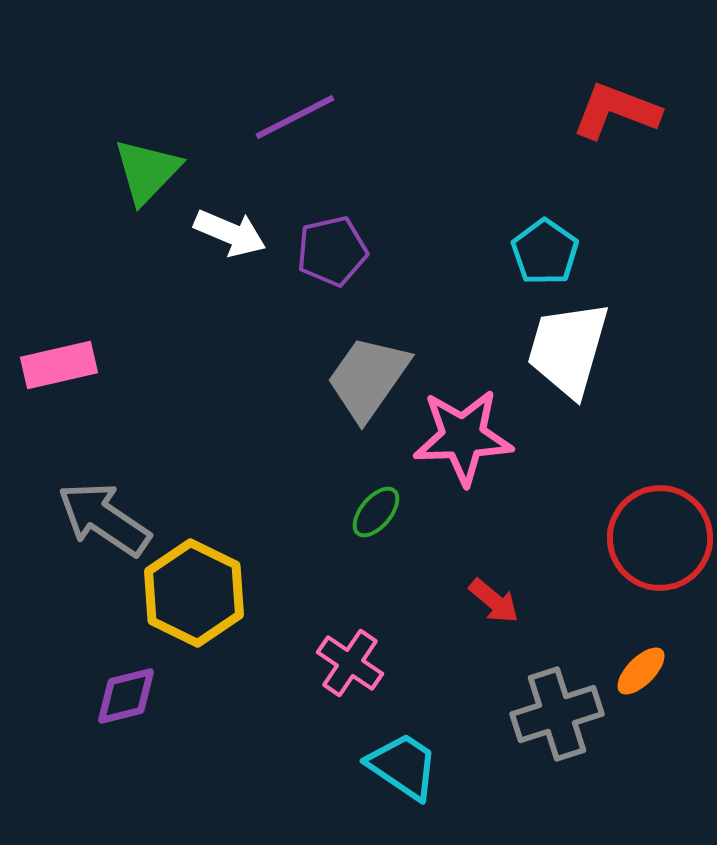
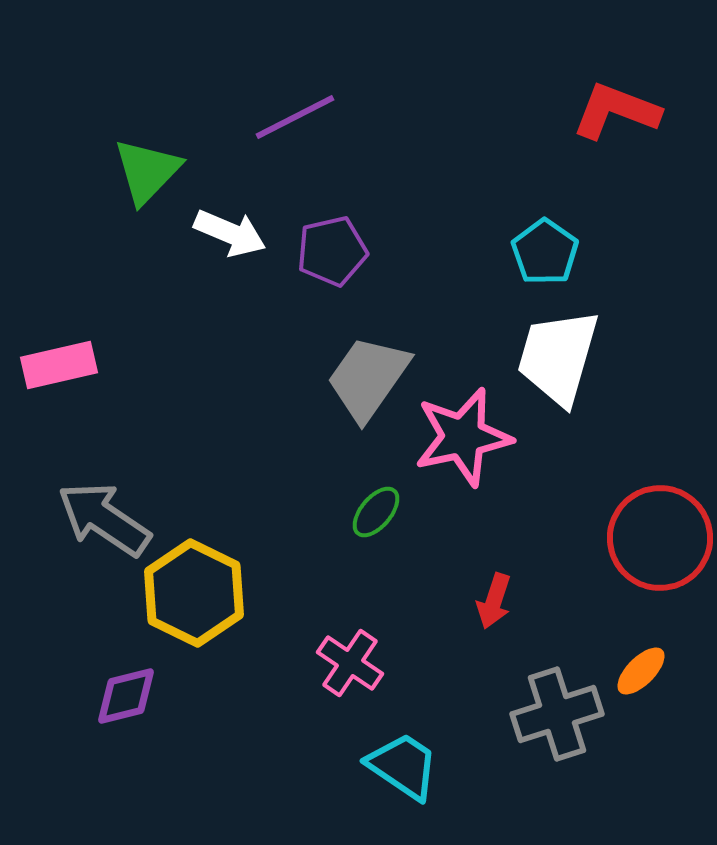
white trapezoid: moved 10 px left, 8 px down
pink star: rotated 10 degrees counterclockwise
red arrow: rotated 68 degrees clockwise
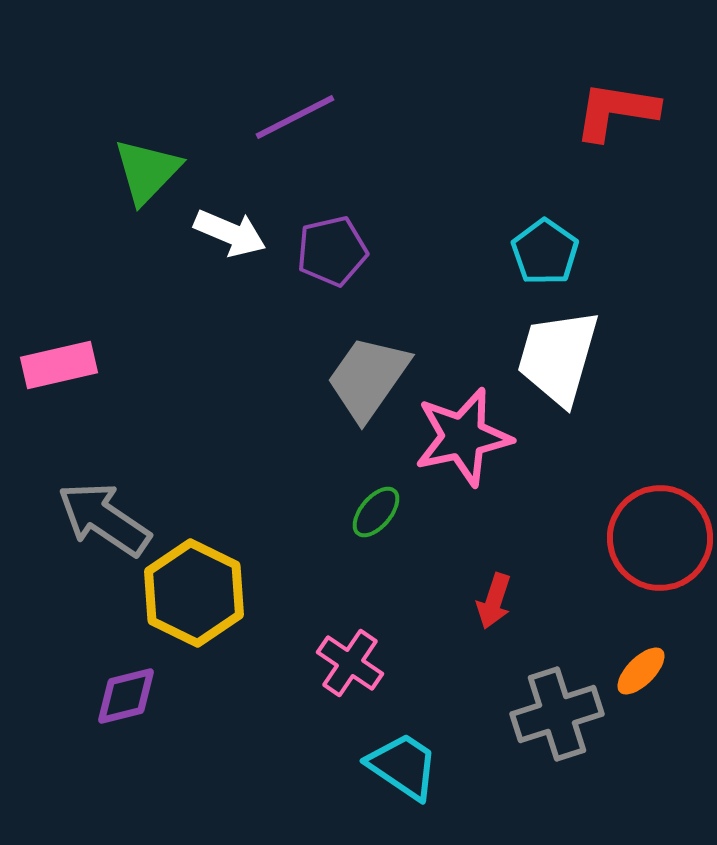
red L-shape: rotated 12 degrees counterclockwise
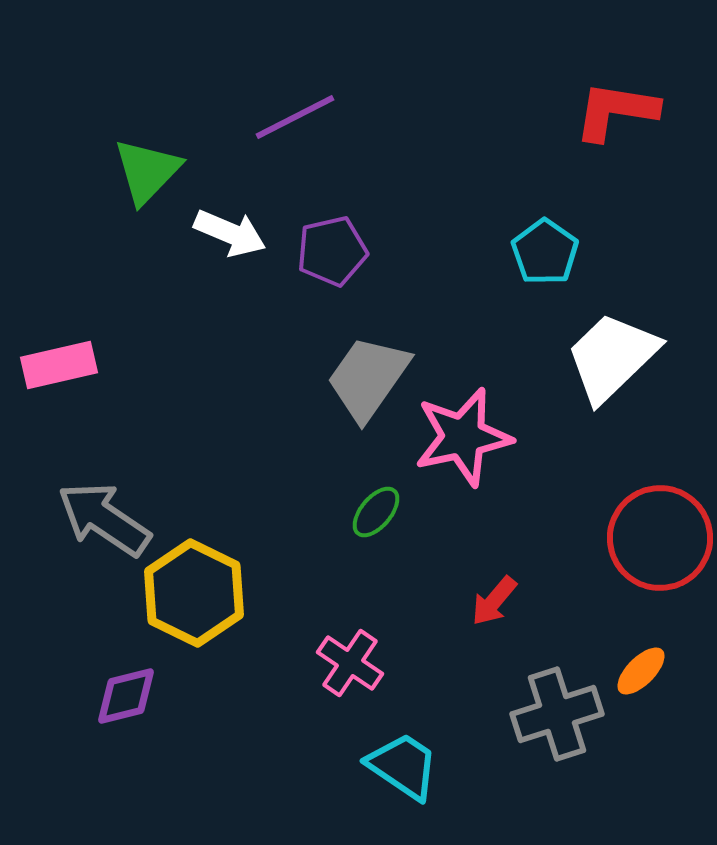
white trapezoid: moved 54 px right; rotated 30 degrees clockwise
red arrow: rotated 22 degrees clockwise
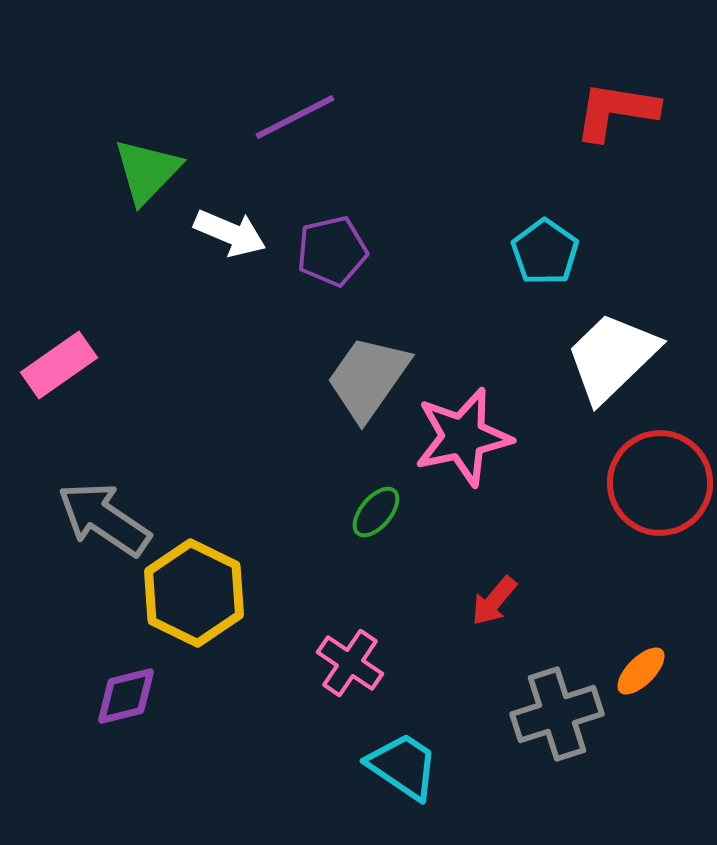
pink rectangle: rotated 22 degrees counterclockwise
red circle: moved 55 px up
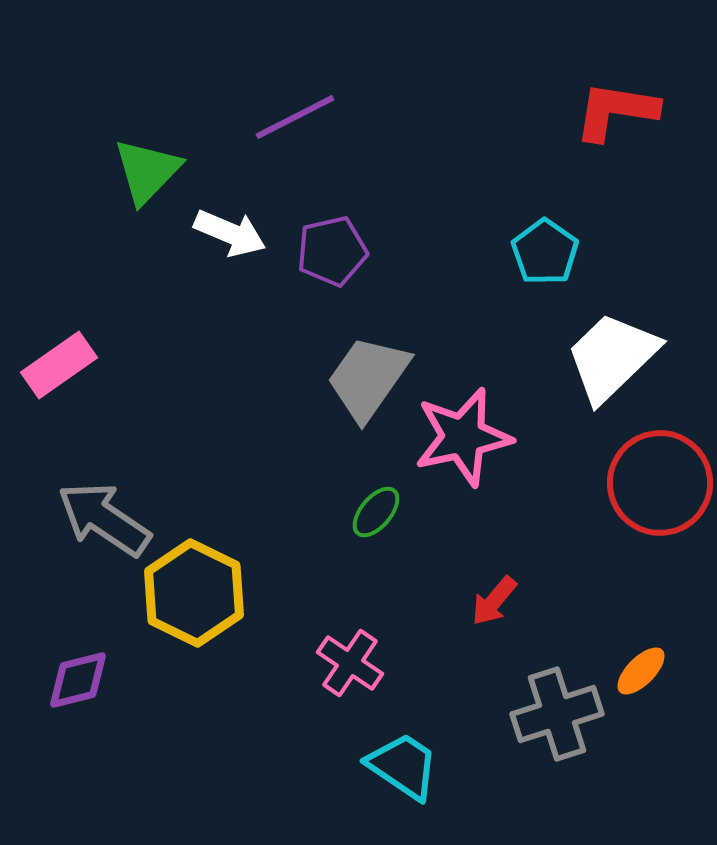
purple diamond: moved 48 px left, 16 px up
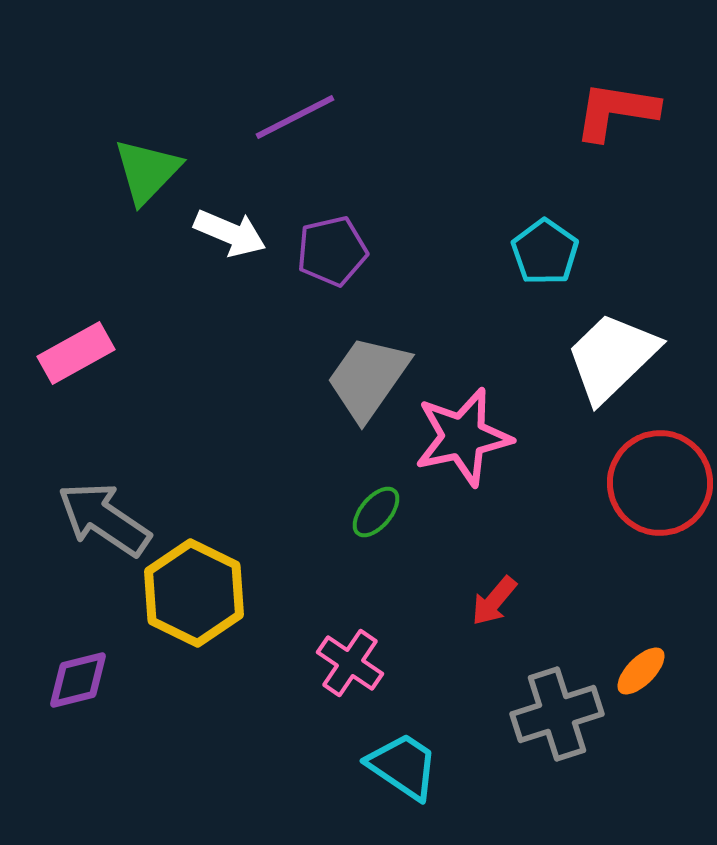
pink rectangle: moved 17 px right, 12 px up; rotated 6 degrees clockwise
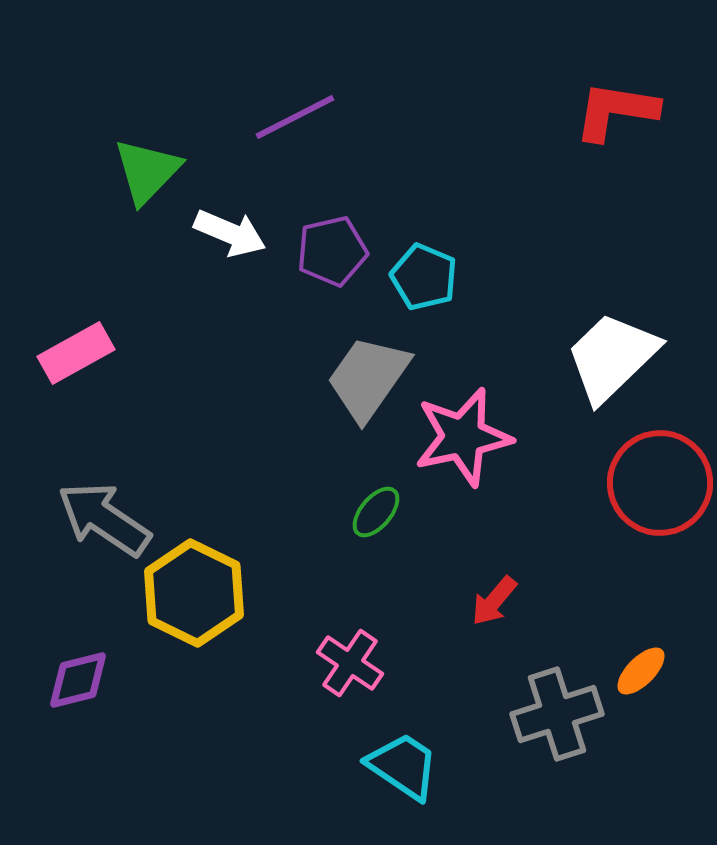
cyan pentagon: moved 121 px left, 25 px down; rotated 12 degrees counterclockwise
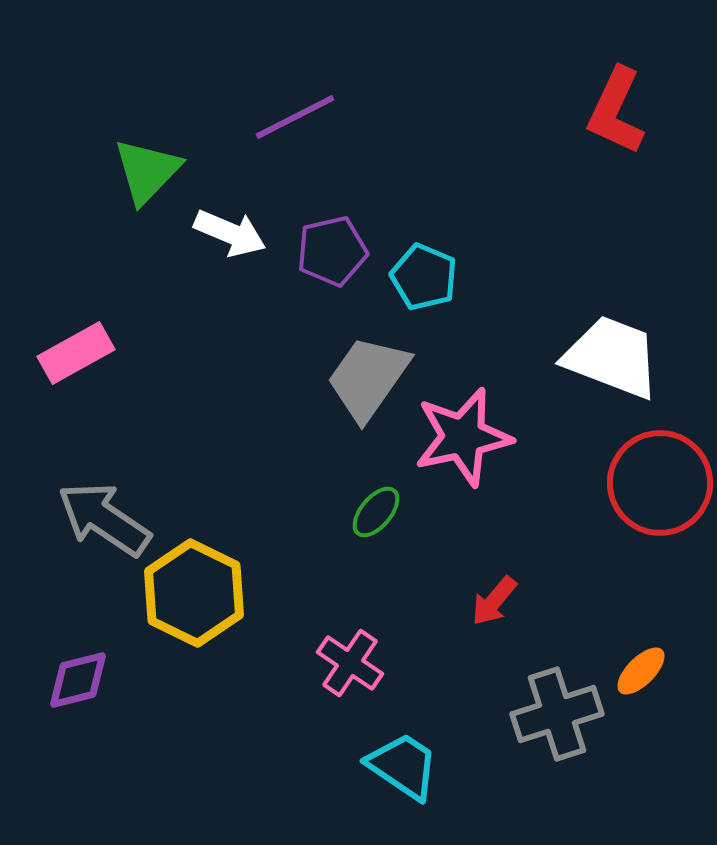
red L-shape: rotated 74 degrees counterclockwise
white trapezoid: rotated 65 degrees clockwise
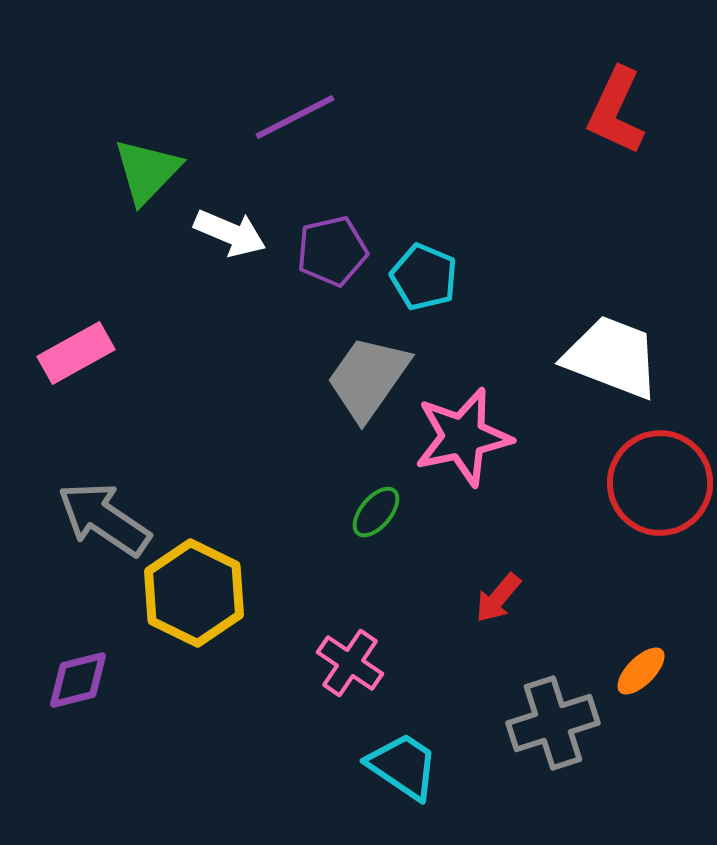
red arrow: moved 4 px right, 3 px up
gray cross: moved 4 px left, 9 px down
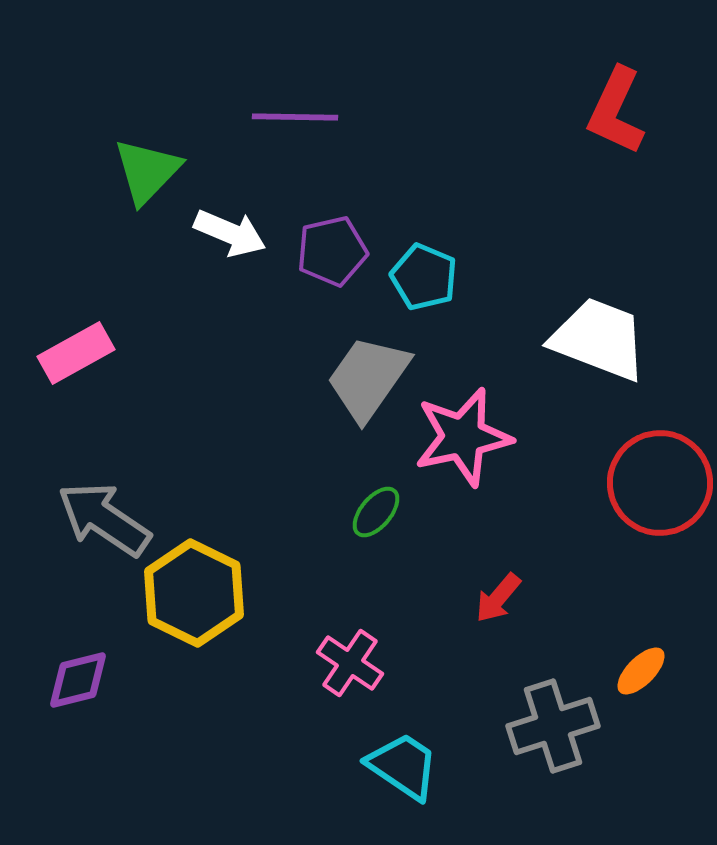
purple line: rotated 28 degrees clockwise
white trapezoid: moved 13 px left, 18 px up
gray cross: moved 3 px down
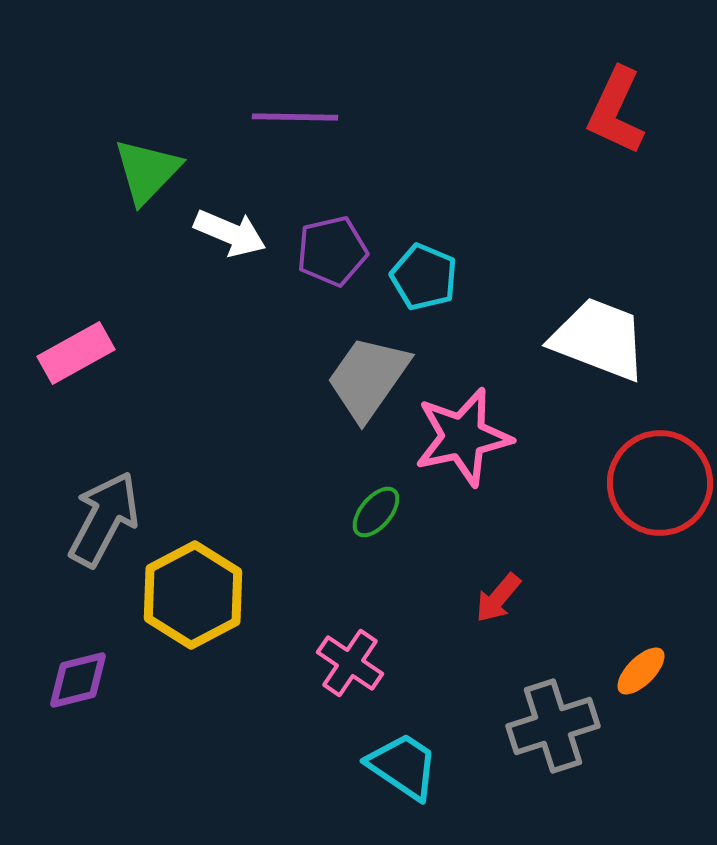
gray arrow: rotated 84 degrees clockwise
yellow hexagon: moved 1 px left, 2 px down; rotated 6 degrees clockwise
